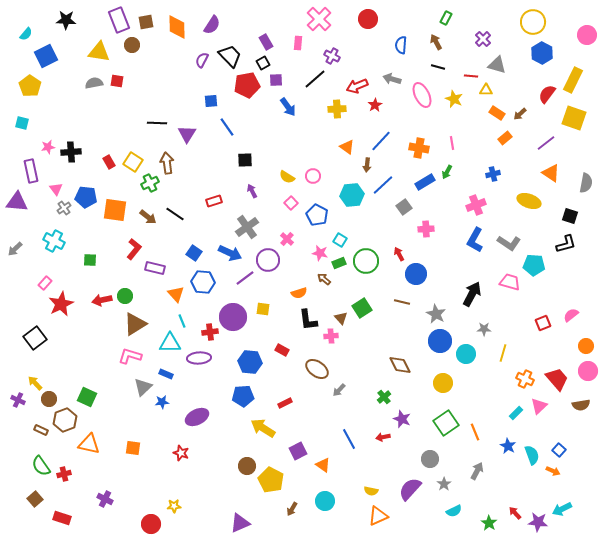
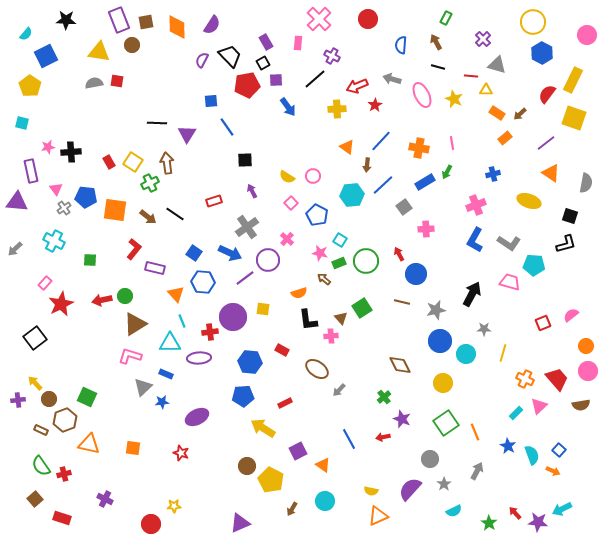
gray star at (436, 314): moved 4 px up; rotated 30 degrees clockwise
purple cross at (18, 400): rotated 32 degrees counterclockwise
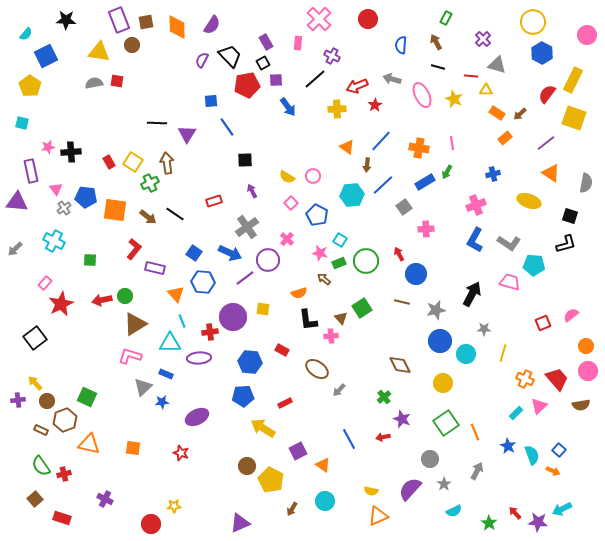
brown circle at (49, 399): moved 2 px left, 2 px down
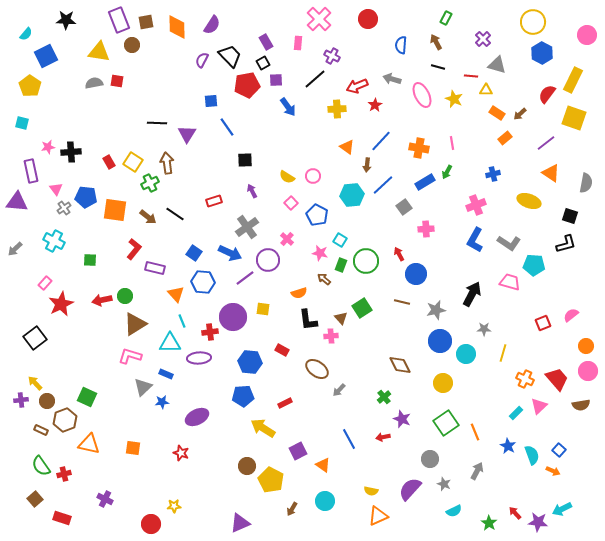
green rectangle at (339, 263): moved 2 px right, 2 px down; rotated 48 degrees counterclockwise
purple cross at (18, 400): moved 3 px right
gray star at (444, 484): rotated 16 degrees counterclockwise
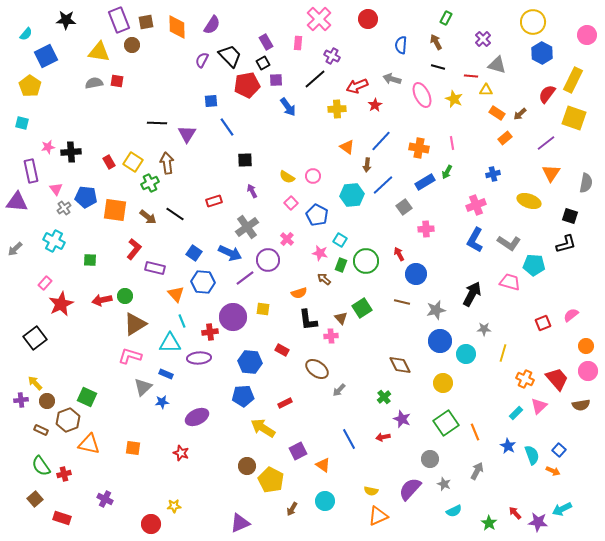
orange triangle at (551, 173): rotated 30 degrees clockwise
brown hexagon at (65, 420): moved 3 px right
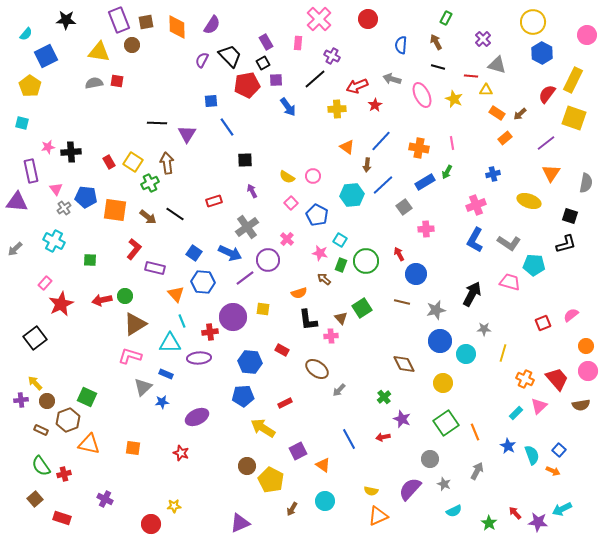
brown diamond at (400, 365): moved 4 px right, 1 px up
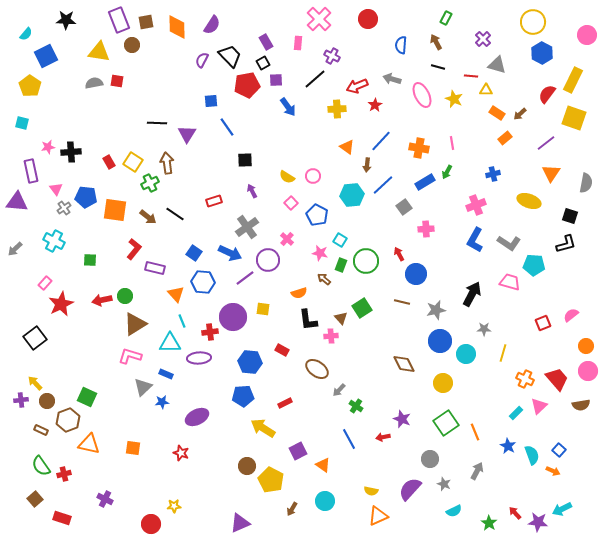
green cross at (384, 397): moved 28 px left, 9 px down; rotated 16 degrees counterclockwise
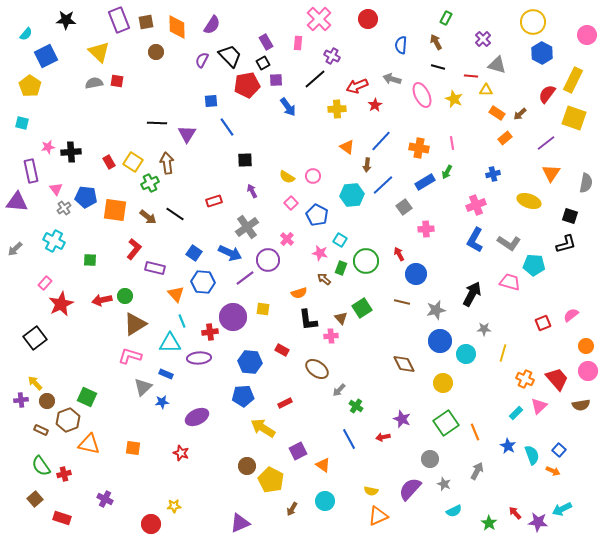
brown circle at (132, 45): moved 24 px right, 7 px down
yellow triangle at (99, 52): rotated 35 degrees clockwise
green rectangle at (341, 265): moved 3 px down
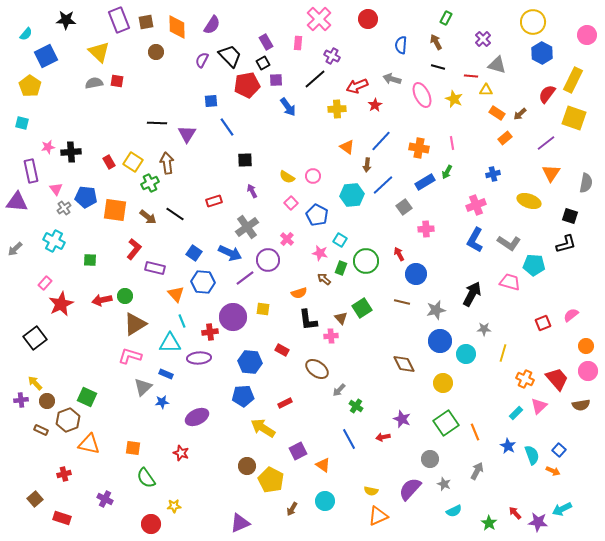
green semicircle at (41, 466): moved 105 px right, 12 px down
